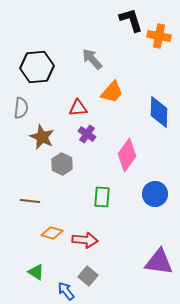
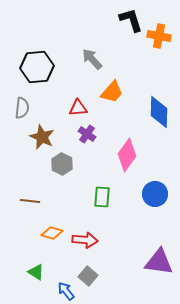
gray semicircle: moved 1 px right
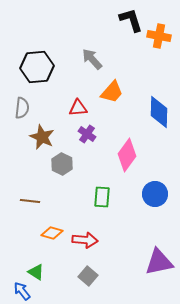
purple triangle: rotated 20 degrees counterclockwise
blue arrow: moved 44 px left
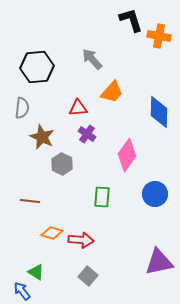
red arrow: moved 4 px left
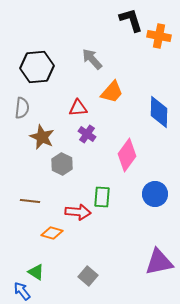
red arrow: moved 3 px left, 28 px up
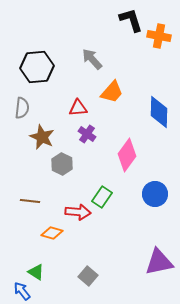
green rectangle: rotated 30 degrees clockwise
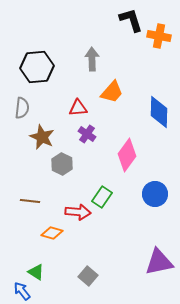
gray arrow: rotated 40 degrees clockwise
